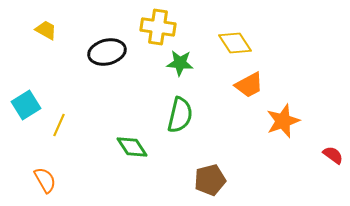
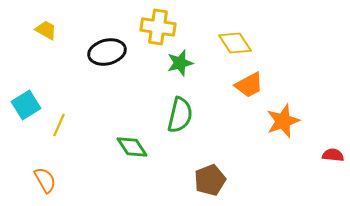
green star: rotated 20 degrees counterclockwise
red semicircle: rotated 30 degrees counterclockwise
brown pentagon: rotated 8 degrees counterclockwise
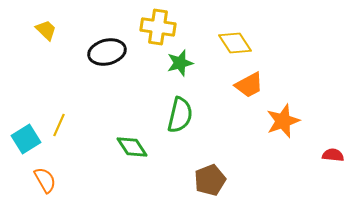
yellow trapezoid: rotated 15 degrees clockwise
cyan square: moved 34 px down
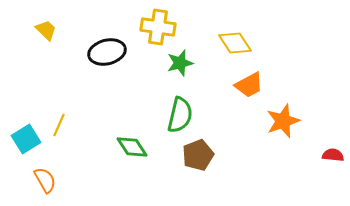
brown pentagon: moved 12 px left, 25 px up
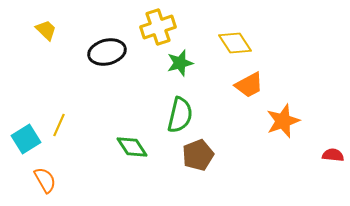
yellow cross: rotated 28 degrees counterclockwise
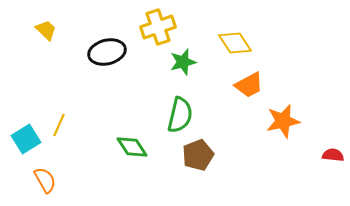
green star: moved 3 px right, 1 px up
orange star: rotated 8 degrees clockwise
